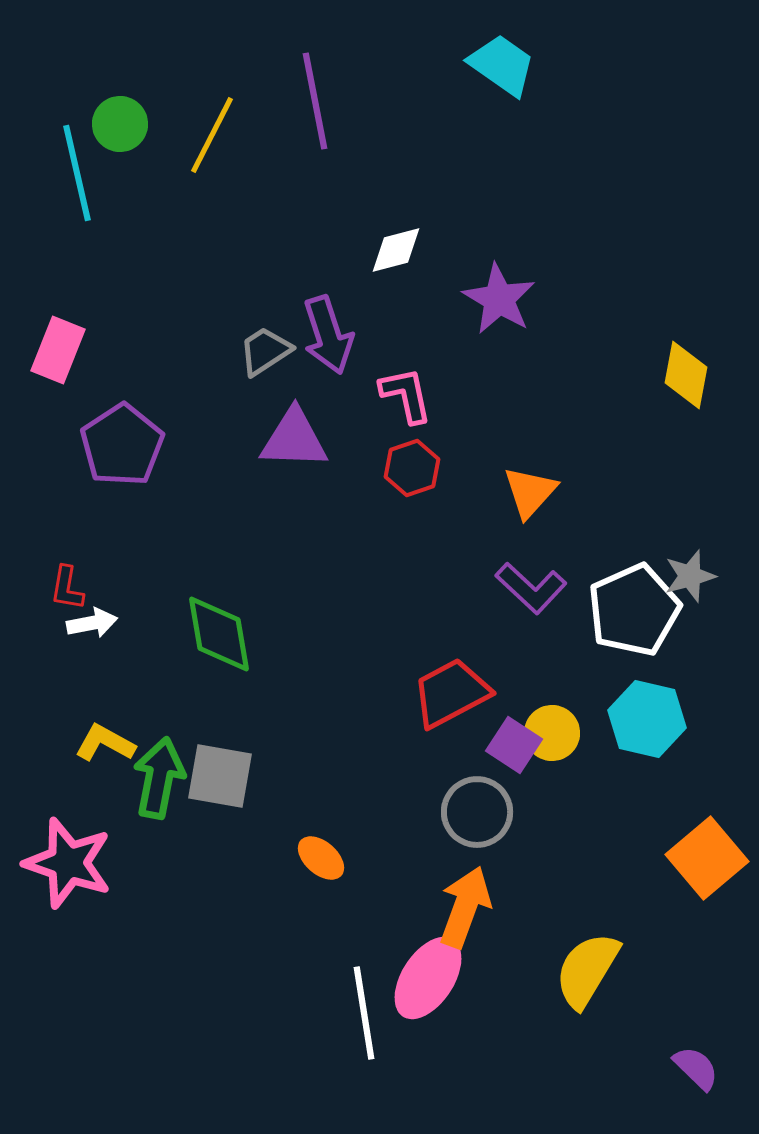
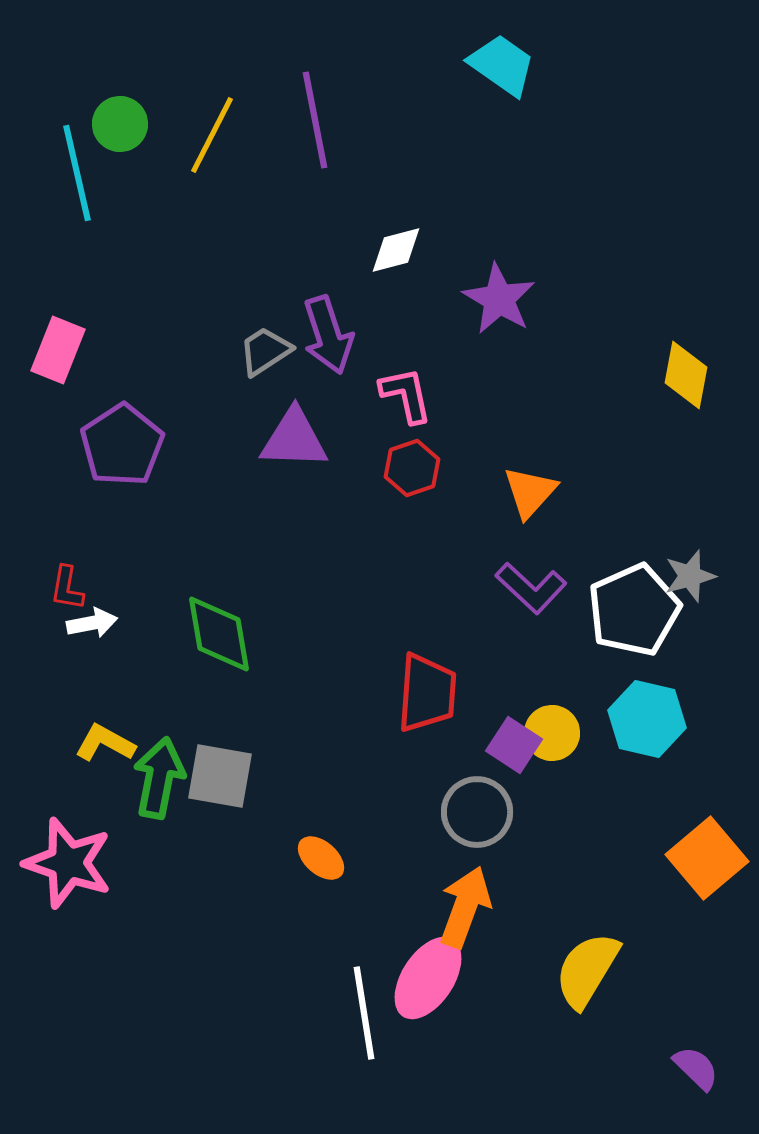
purple line: moved 19 px down
red trapezoid: moved 24 px left; rotated 122 degrees clockwise
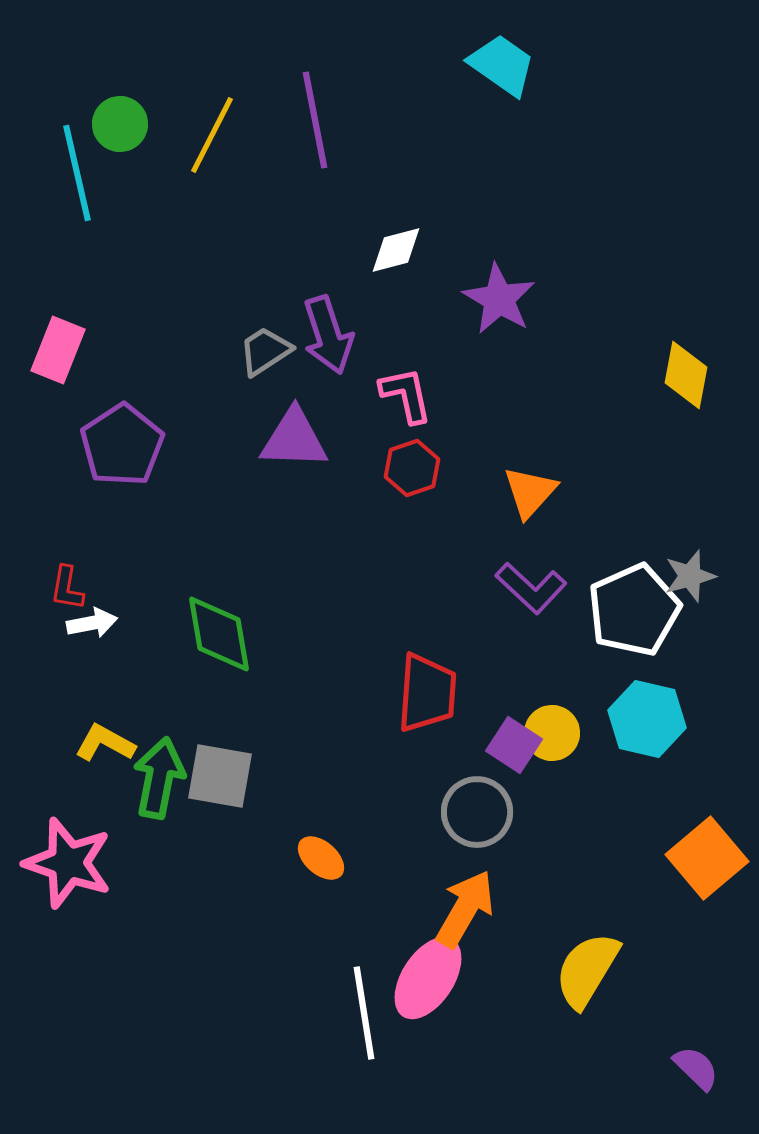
orange arrow: moved 2 px down; rotated 10 degrees clockwise
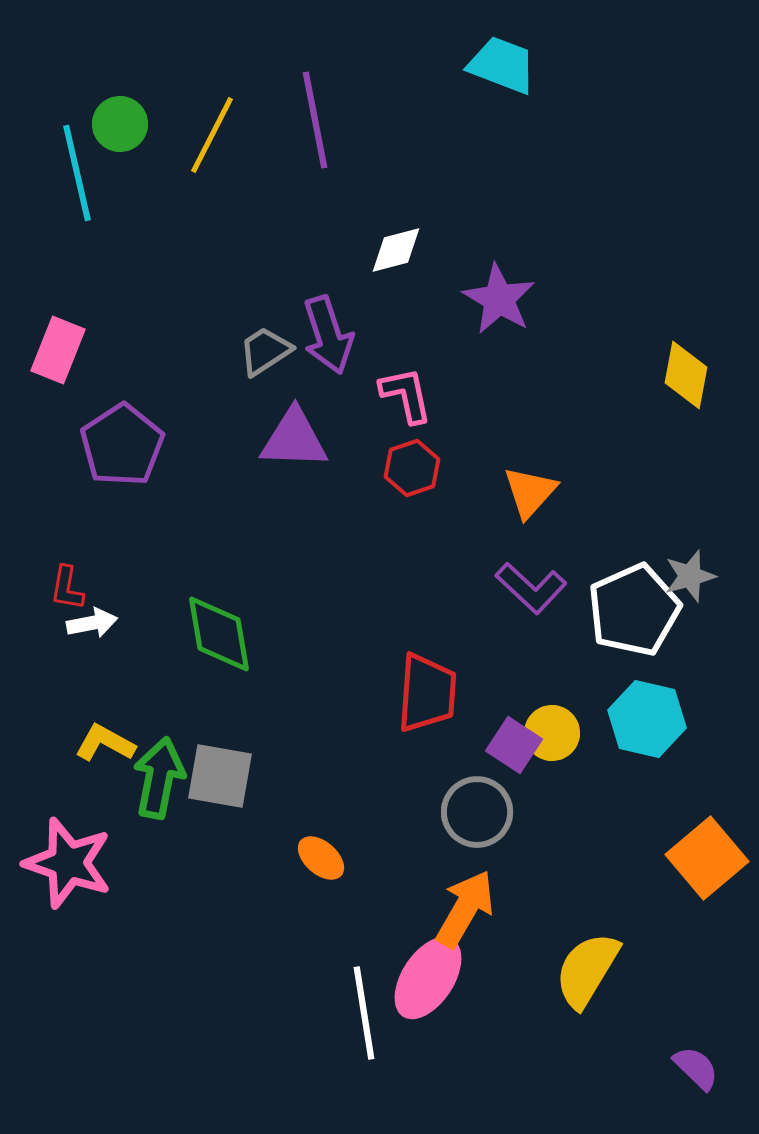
cyan trapezoid: rotated 14 degrees counterclockwise
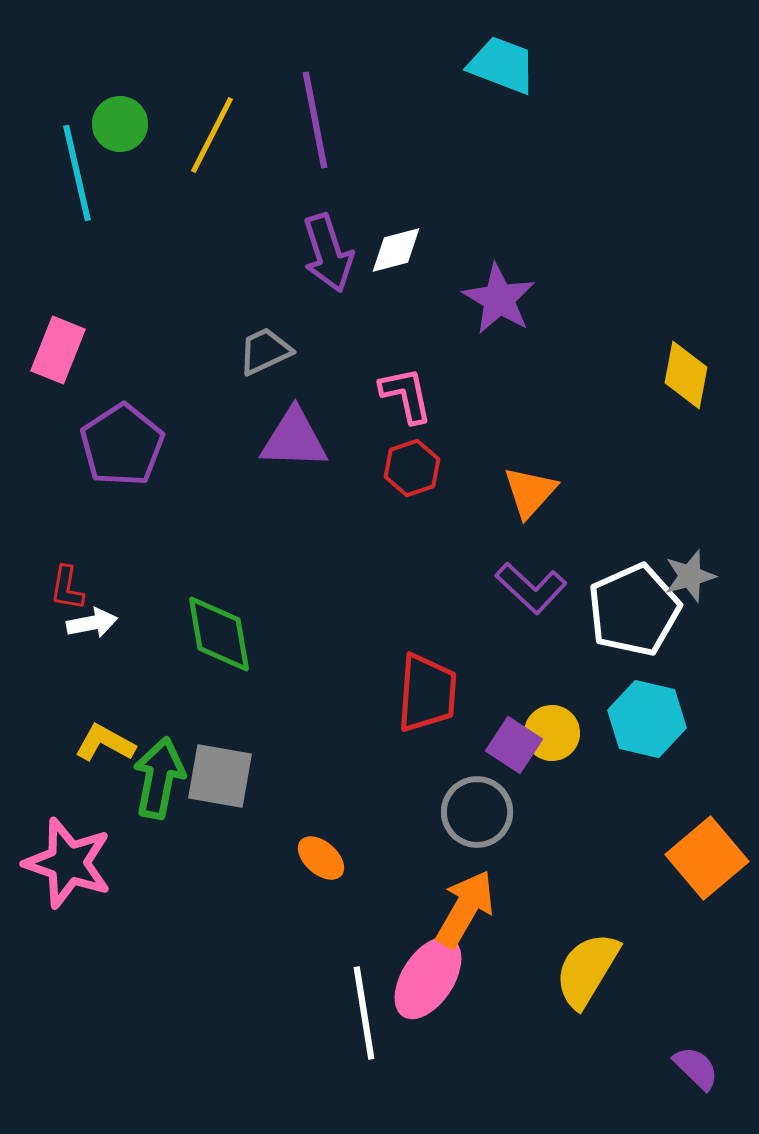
purple arrow: moved 82 px up
gray trapezoid: rotated 8 degrees clockwise
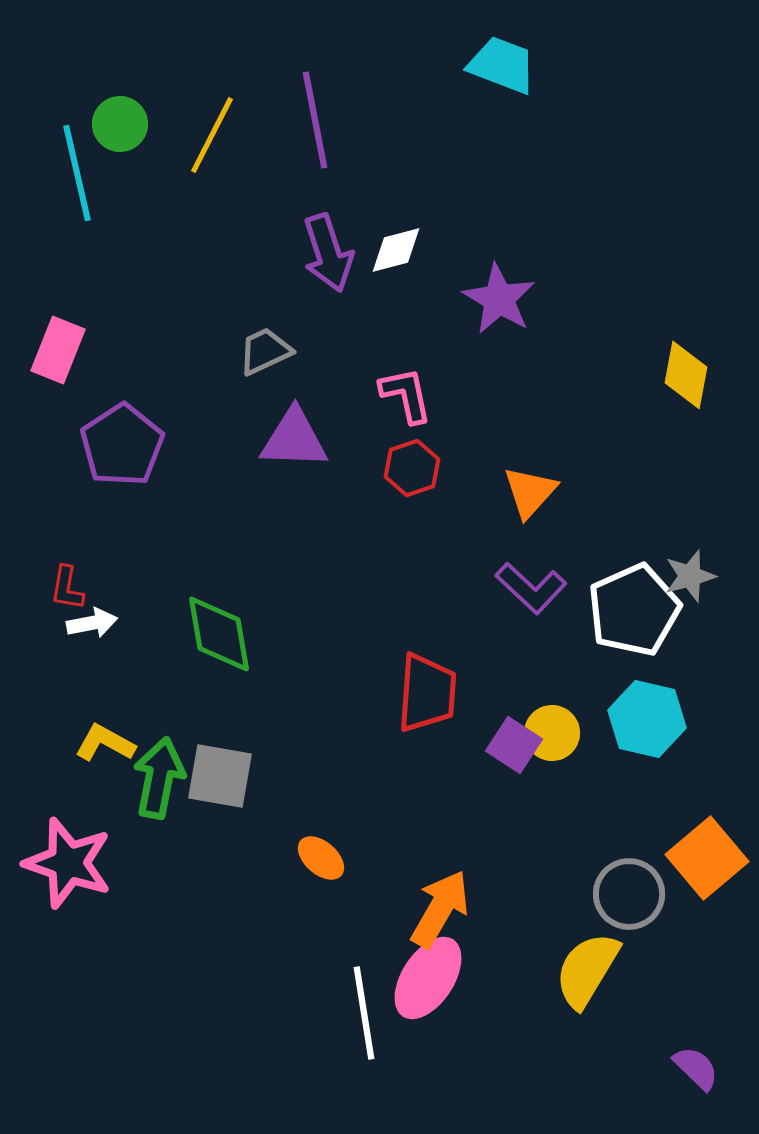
gray circle: moved 152 px right, 82 px down
orange arrow: moved 25 px left
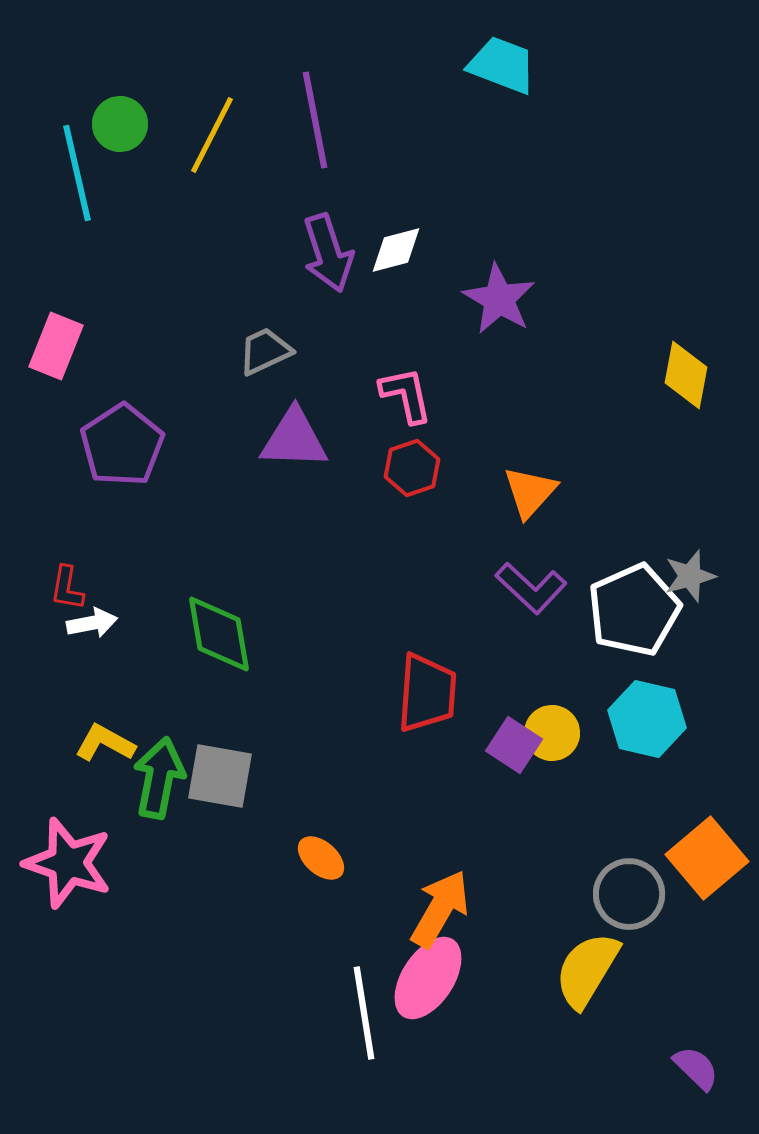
pink rectangle: moved 2 px left, 4 px up
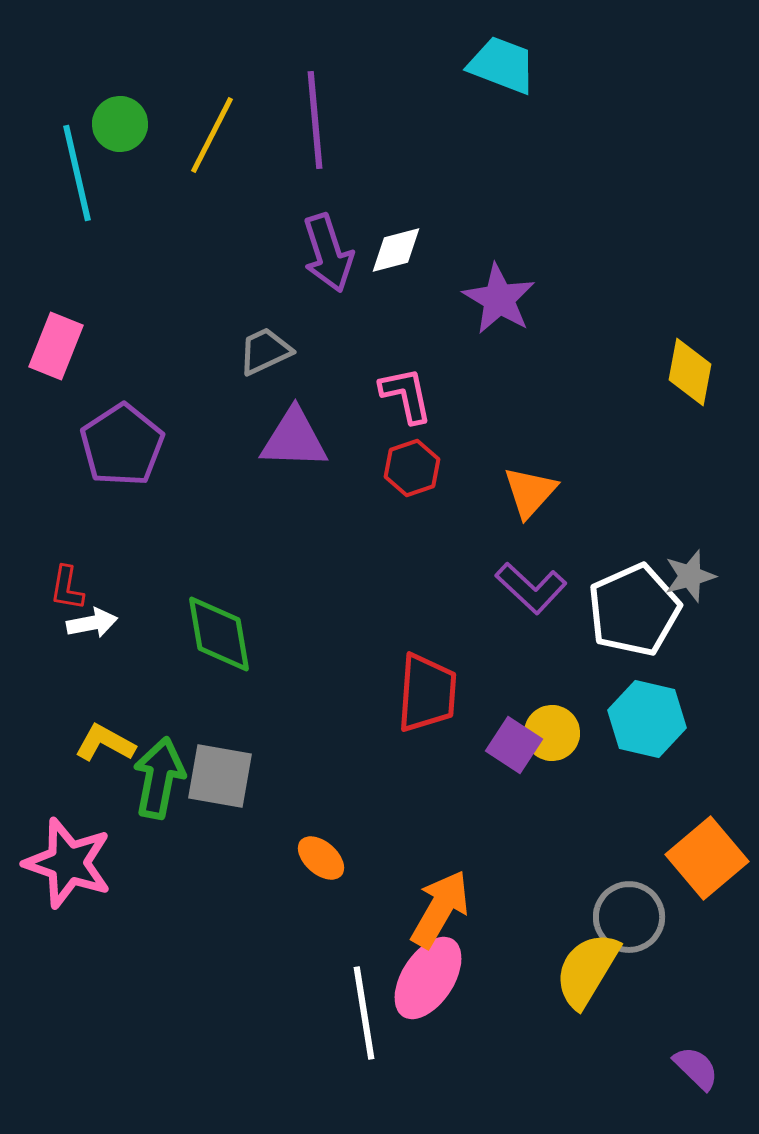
purple line: rotated 6 degrees clockwise
yellow diamond: moved 4 px right, 3 px up
gray circle: moved 23 px down
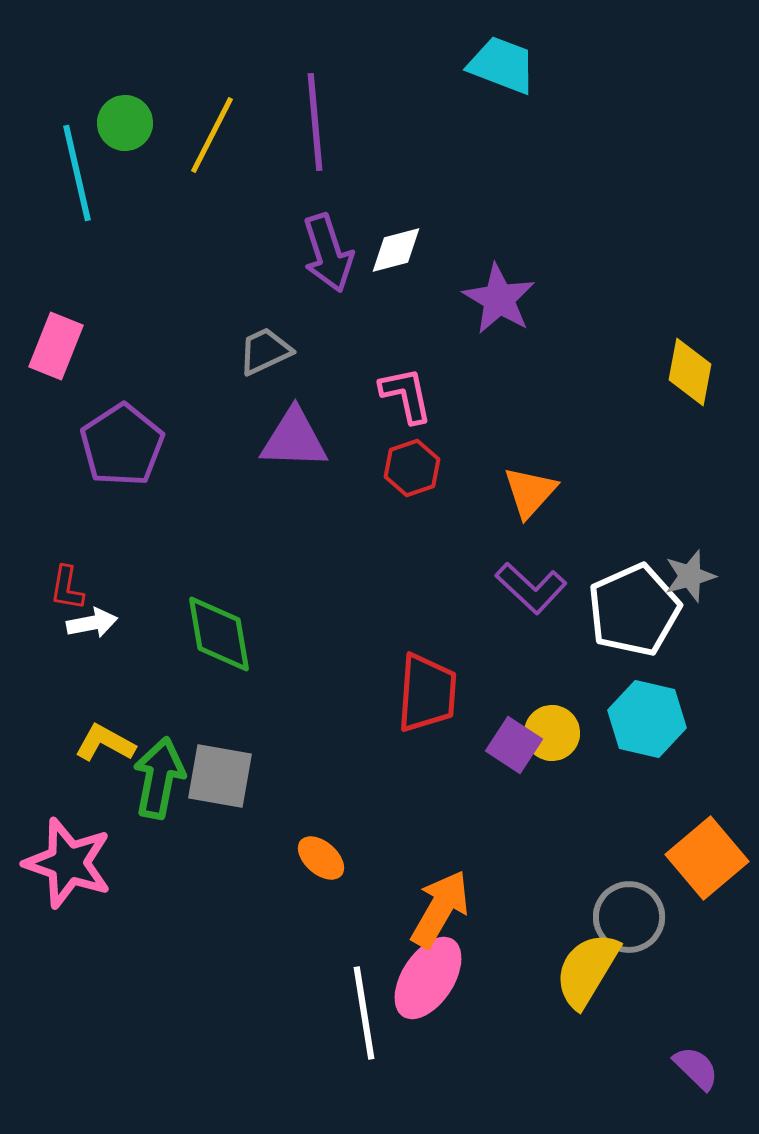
purple line: moved 2 px down
green circle: moved 5 px right, 1 px up
